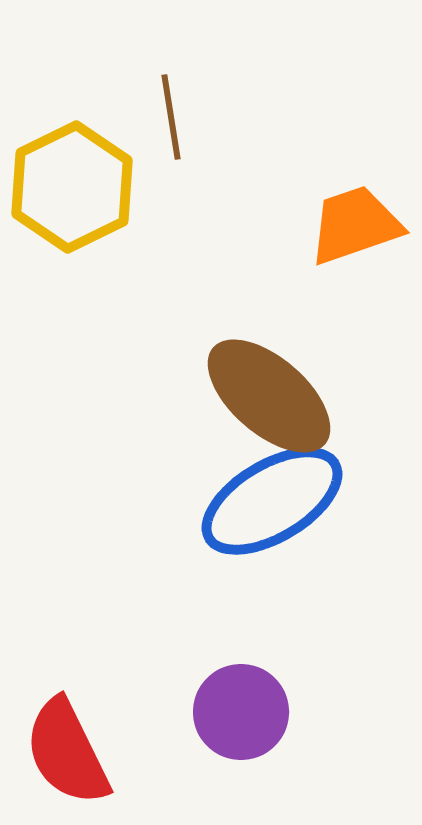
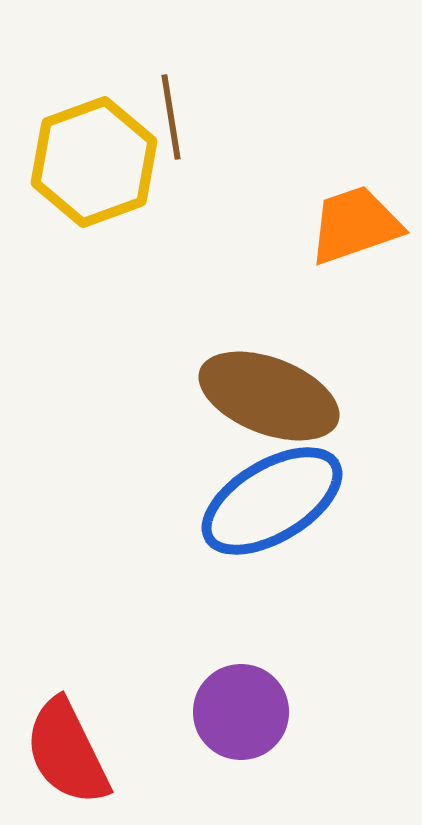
yellow hexagon: moved 22 px right, 25 px up; rotated 6 degrees clockwise
brown ellipse: rotated 20 degrees counterclockwise
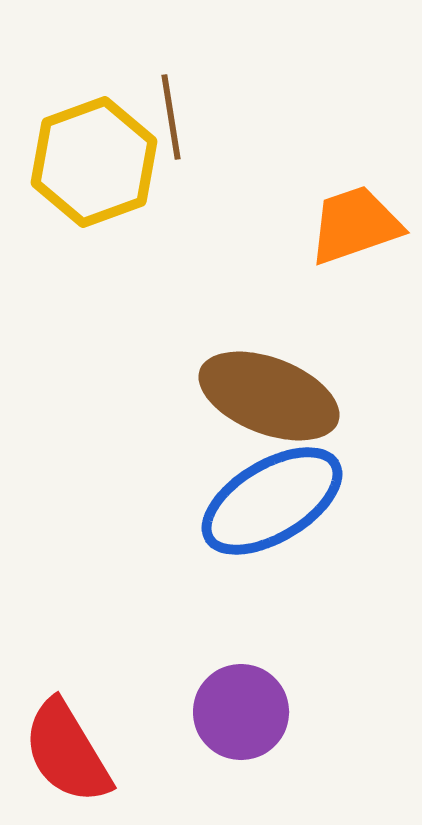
red semicircle: rotated 5 degrees counterclockwise
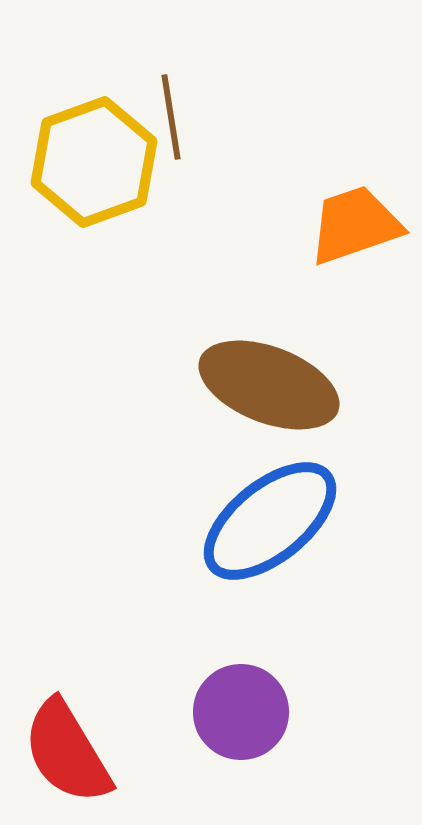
brown ellipse: moved 11 px up
blue ellipse: moved 2 px left, 20 px down; rotated 8 degrees counterclockwise
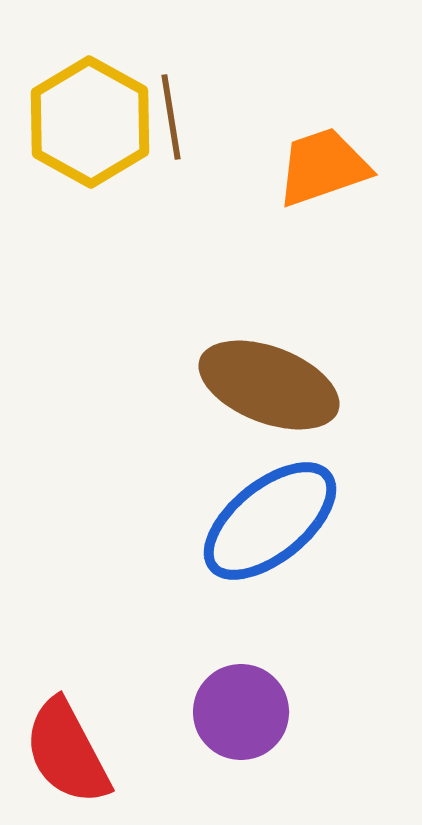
yellow hexagon: moved 4 px left, 40 px up; rotated 11 degrees counterclockwise
orange trapezoid: moved 32 px left, 58 px up
red semicircle: rotated 3 degrees clockwise
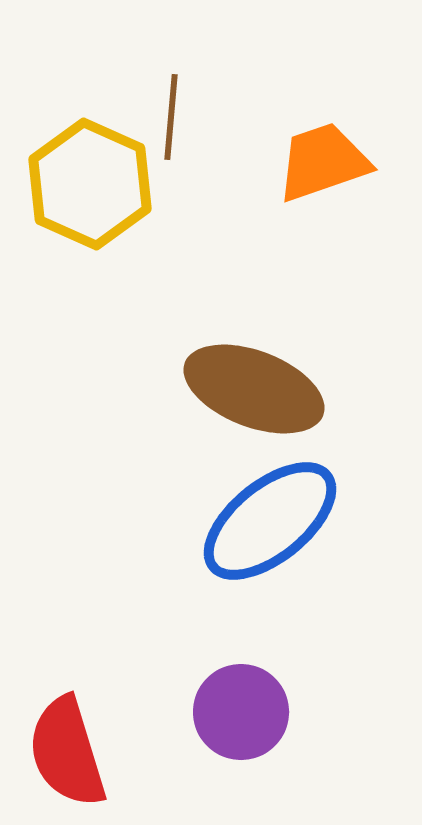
brown line: rotated 14 degrees clockwise
yellow hexagon: moved 62 px down; rotated 5 degrees counterclockwise
orange trapezoid: moved 5 px up
brown ellipse: moved 15 px left, 4 px down
red semicircle: rotated 11 degrees clockwise
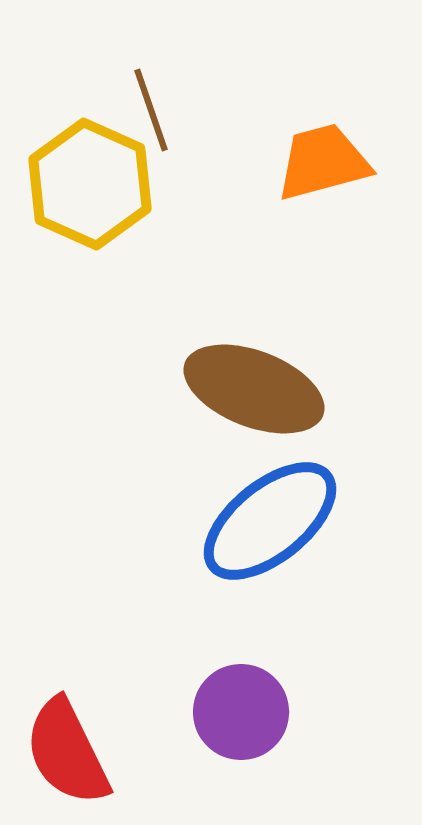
brown line: moved 20 px left, 7 px up; rotated 24 degrees counterclockwise
orange trapezoid: rotated 4 degrees clockwise
red semicircle: rotated 9 degrees counterclockwise
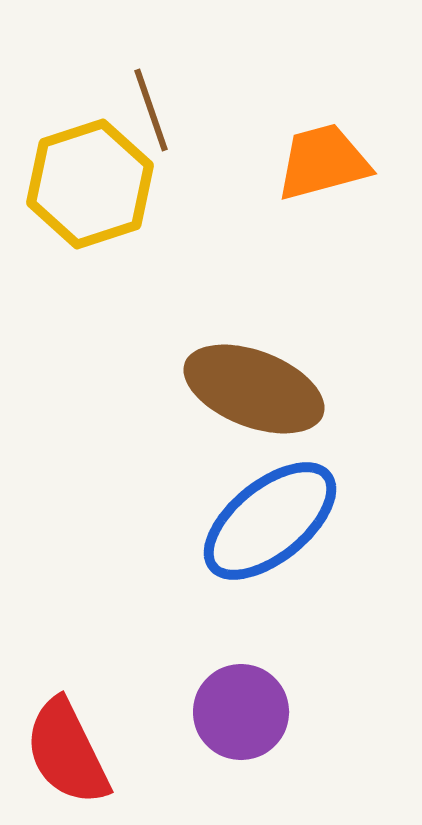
yellow hexagon: rotated 18 degrees clockwise
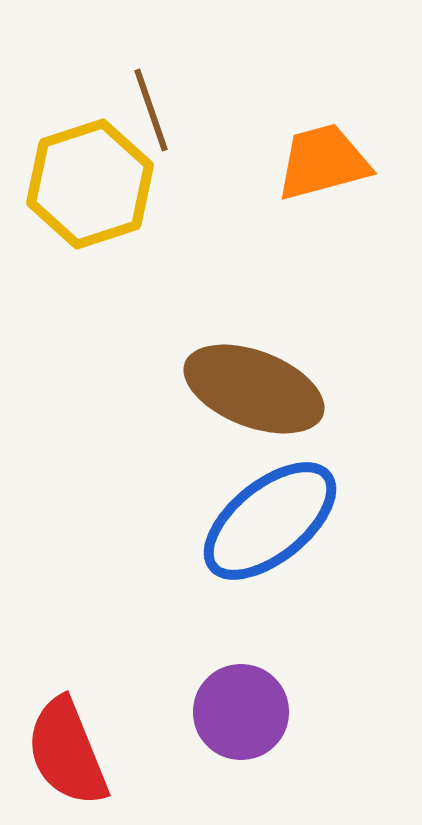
red semicircle: rotated 4 degrees clockwise
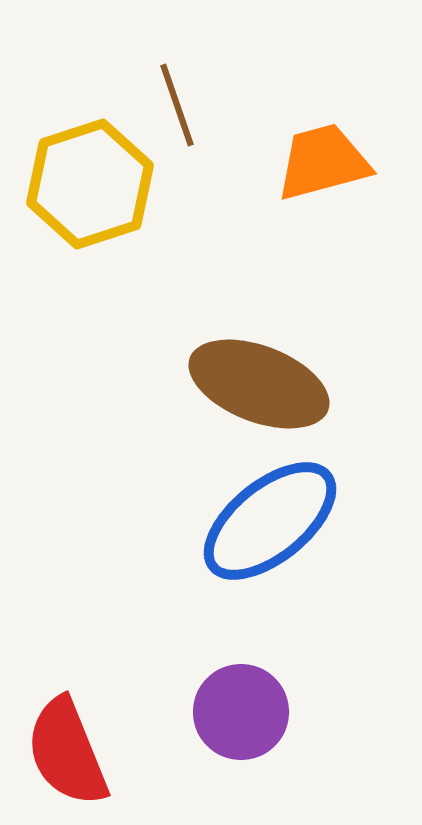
brown line: moved 26 px right, 5 px up
brown ellipse: moved 5 px right, 5 px up
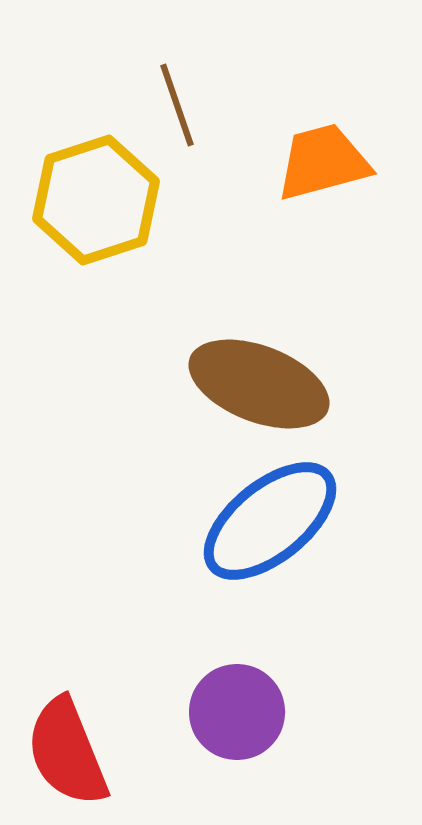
yellow hexagon: moved 6 px right, 16 px down
purple circle: moved 4 px left
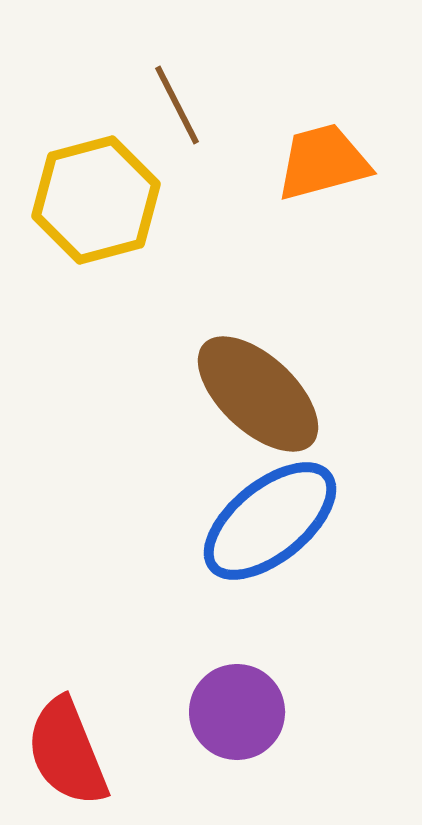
brown line: rotated 8 degrees counterclockwise
yellow hexagon: rotated 3 degrees clockwise
brown ellipse: moved 1 px left, 10 px down; rotated 22 degrees clockwise
